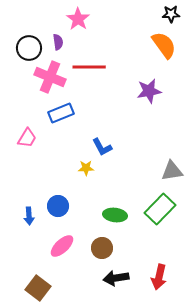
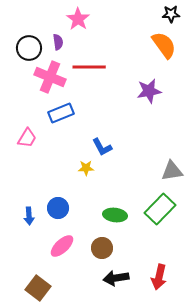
blue circle: moved 2 px down
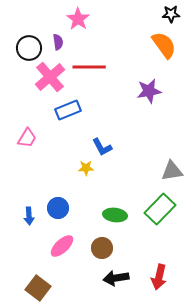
pink cross: rotated 28 degrees clockwise
blue rectangle: moved 7 px right, 3 px up
